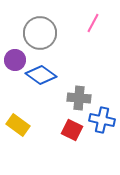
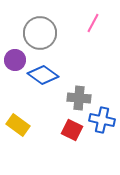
blue diamond: moved 2 px right
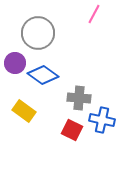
pink line: moved 1 px right, 9 px up
gray circle: moved 2 px left
purple circle: moved 3 px down
yellow rectangle: moved 6 px right, 14 px up
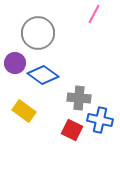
blue cross: moved 2 px left
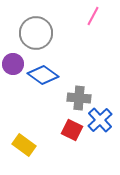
pink line: moved 1 px left, 2 px down
gray circle: moved 2 px left
purple circle: moved 2 px left, 1 px down
yellow rectangle: moved 34 px down
blue cross: rotated 35 degrees clockwise
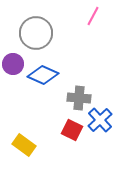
blue diamond: rotated 12 degrees counterclockwise
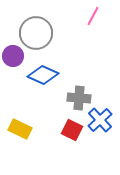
purple circle: moved 8 px up
yellow rectangle: moved 4 px left, 16 px up; rotated 10 degrees counterclockwise
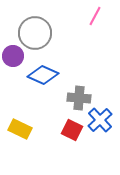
pink line: moved 2 px right
gray circle: moved 1 px left
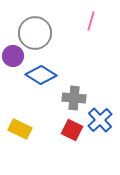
pink line: moved 4 px left, 5 px down; rotated 12 degrees counterclockwise
blue diamond: moved 2 px left; rotated 8 degrees clockwise
gray cross: moved 5 px left
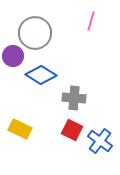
blue cross: moved 21 px down; rotated 10 degrees counterclockwise
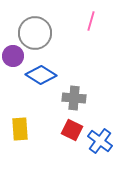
yellow rectangle: rotated 60 degrees clockwise
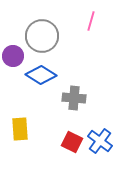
gray circle: moved 7 px right, 3 px down
red square: moved 12 px down
